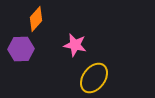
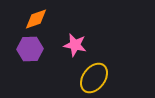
orange diamond: rotated 30 degrees clockwise
purple hexagon: moved 9 px right
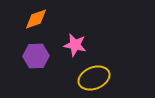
purple hexagon: moved 6 px right, 7 px down
yellow ellipse: rotated 32 degrees clockwise
